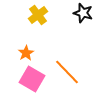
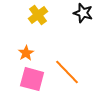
pink square: rotated 15 degrees counterclockwise
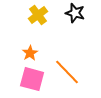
black star: moved 8 px left
orange star: moved 4 px right
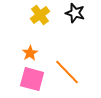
yellow cross: moved 2 px right
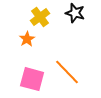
yellow cross: moved 2 px down
orange star: moved 3 px left, 14 px up
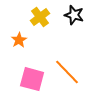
black star: moved 1 px left, 2 px down
orange star: moved 8 px left, 1 px down
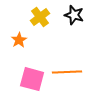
orange line: rotated 48 degrees counterclockwise
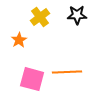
black star: moved 3 px right; rotated 18 degrees counterclockwise
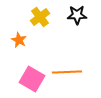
orange star: rotated 14 degrees counterclockwise
pink square: rotated 15 degrees clockwise
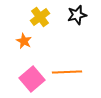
black star: rotated 12 degrees counterclockwise
orange star: moved 5 px right, 1 px down
pink square: rotated 20 degrees clockwise
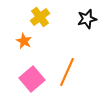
black star: moved 10 px right, 4 px down
orange line: rotated 64 degrees counterclockwise
